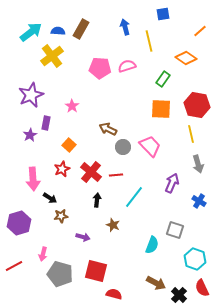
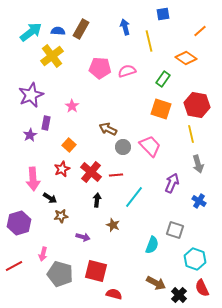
pink semicircle at (127, 66): moved 5 px down
orange square at (161, 109): rotated 15 degrees clockwise
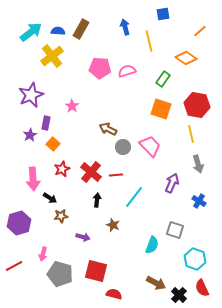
orange square at (69, 145): moved 16 px left, 1 px up
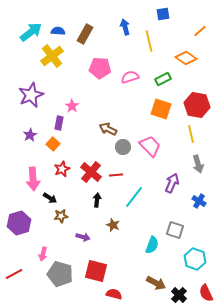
brown rectangle at (81, 29): moved 4 px right, 5 px down
pink semicircle at (127, 71): moved 3 px right, 6 px down
green rectangle at (163, 79): rotated 28 degrees clockwise
purple rectangle at (46, 123): moved 13 px right
red line at (14, 266): moved 8 px down
red semicircle at (202, 288): moved 4 px right, 5 px down
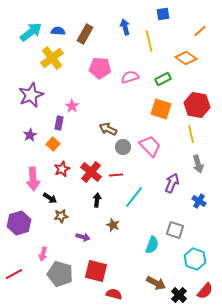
yellow cross at (52, 56): moved 2 px down
red semicircle at (206, 293): moved 1 px left, 2 px up; rotated 114 degrees counterclockwise
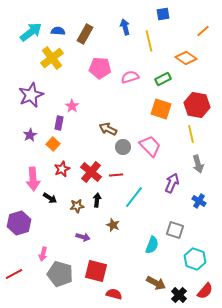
orange line at (200, 31): moved 3 px right
brown star at (61, 216): moved 16 px right, 10 px up
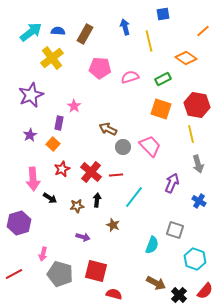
pink star at (72, 106): moved 2 px right
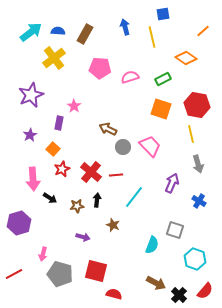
yellow line at (149, 41): moved 3 px right, 4 px up
yellow cross at (52, 58): moved 2 px right
orange square at (53, 144): moved 5 px down
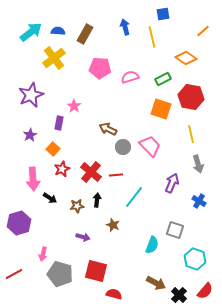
red hexagon at (197, 105): moved 6 px left, 8 px up
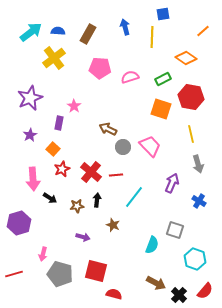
brown rectangle at (85, 34): moved 3 px right
yellow line at (152, 37): rotated 15 degrees clockwise
purple star at (31, 95): moved 1 px left, 3 px down
red line at (14, 274): rotated 12 degrees clockwise
